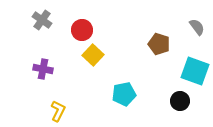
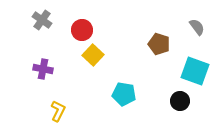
cyan pentagon: rotated 20 degrees clockwise
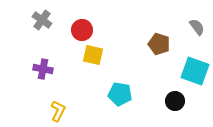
yellow square: rotated 30 degrees counterclockwise
cyan pentagon: moved 4 px left
black circle: moved 5 px left
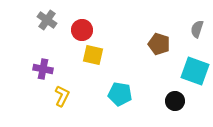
gray cross: moved 5 px right
gray semicircle: moved 2 px down; rotated 126 degrees counterclockwise
yellow L-shape: moved 4 px right, 15 px up
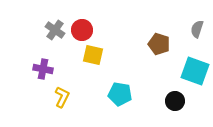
gray cross: moved 8 px right, 10 px down
yellow L-shape: moved 1 px down
